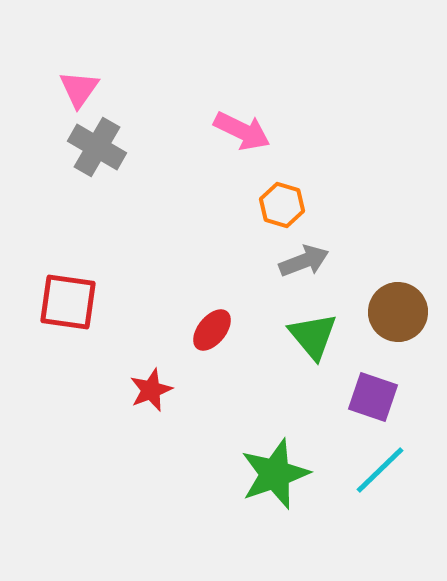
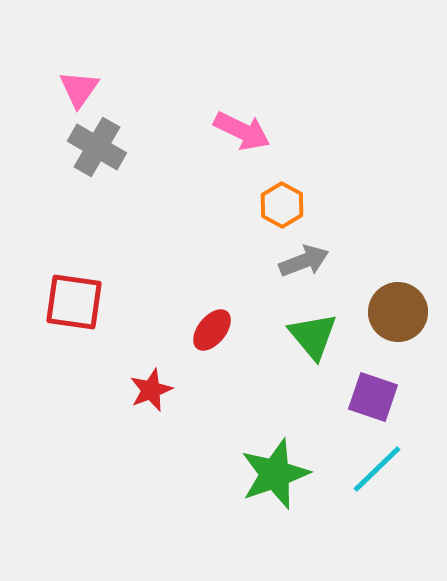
orange hexagon: rotated 12 degrees clockwise
red square: moved 6 px right
cyan line: moved 3 px left, 1 px up
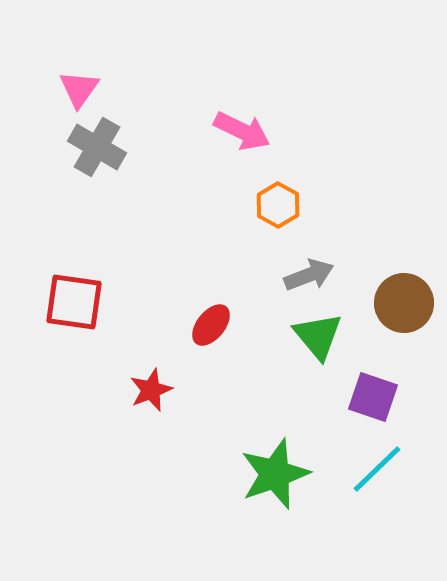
orange hexagon: moved 4 px left
gray arrow: moved 5 px right, 14 px down
brown circle: moved 6 px right, 9 px up
red ellipse: moved 1 px left, 5 px up
green triangle: moved 5 px right
